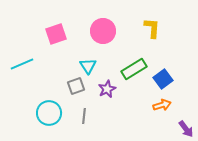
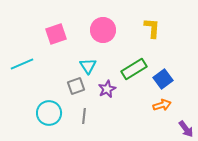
pink circle: moved 1 px up
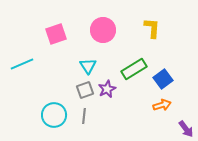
gray square: moved 9 px right, 4 px down
cyan circle: moved 5 px right, 2 px down
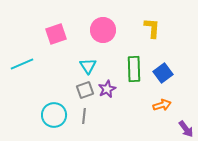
green rectangle: rotated 60 degrees counterclockwise
blue square: moved 6 px up
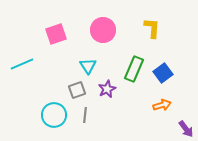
green rectangle: rotated 25 degrees clockwise
gray square: moved 8 px left
gray line: moved 1 px right, 1 px up
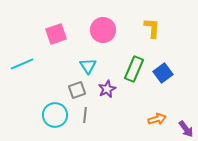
orange arrow: moved 5 px left, 14 px down
cyan circle: moved 1 px right
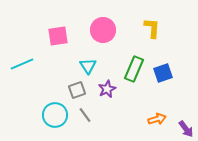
pink square: moved 2 px right, 2 px down; rotated 10 degrees clockwise
blue square: rotated 18 degrees clockwise
gray line: rotated 42 degrees counterclockwise
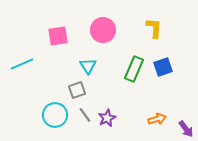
yellow L-shape: moved 2 px right
blue square: moved 6 px up
purple star: moved 29 px down
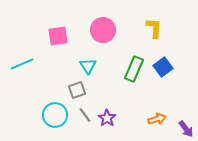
blue square: rotated 18 degrees counterclockwise
purple star: rotated 12 degrees counterclockwise
